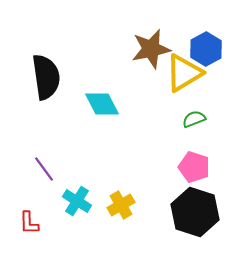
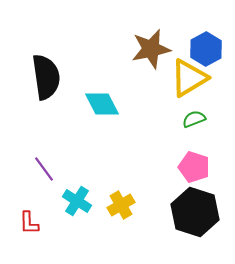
yellow triangle: moved 5 px right, 5 px down
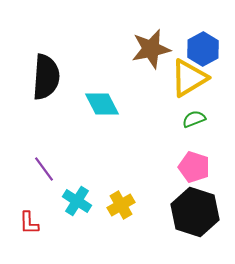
blue hexagon: moved 3 px left
black semicircle: rotated 12 degrees clockwise
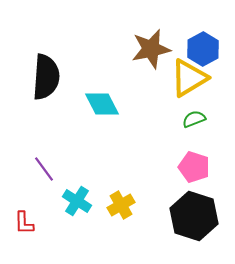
black hexagon: moved 1 px left, 4 px down
red L-shape: moved 5 px left
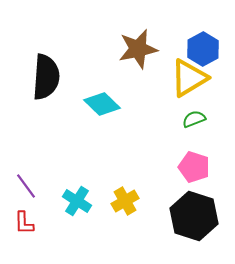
brown star: moved 13 px left
cyan diamond: rotated 18 degrees counterclockwise
purple line: moved 18 px left, 17 px down
yellow cross: moved 4 px right, 4 px up
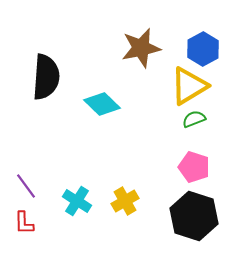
brown star: moved 3 px right, 1 px up
yellow triangle: moved 8 px down
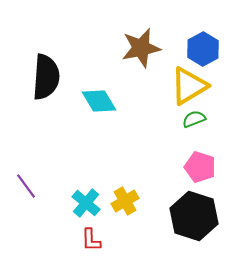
cyan diamond: moved 3 px left, 3 px up; rotated 15 degrees clockwise
pink pentagon: moved 6 px right
cyan cross: moved 9 px right, 2 px down; rotated 8 degrees clockwise
red L-shape: moved 67 px right, 17 px down
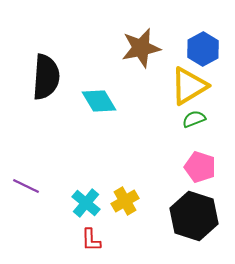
purple line: rotated 28 degrees counterclockwise
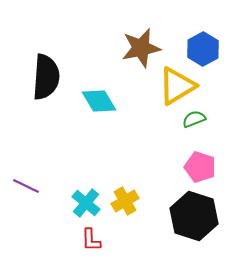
yellow triangle: moved 12 px left
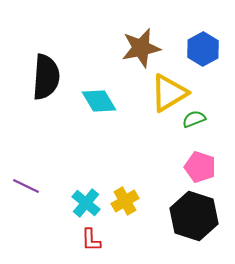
yellow triangle: moved 8 px left, 7 px down
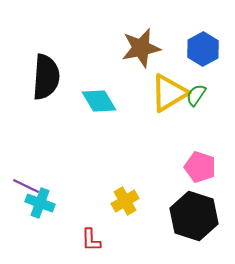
green semicircle: moved 2 px right, 24 px up; rotated 35 degrees counterclockwise
cyan cross: moved 46 px left; rotated 20 degrees counterclockwise
